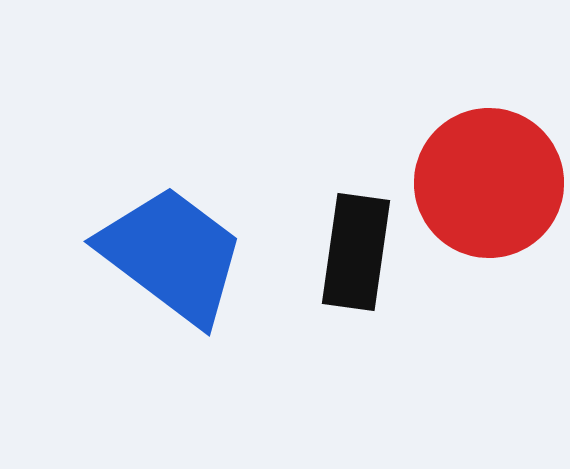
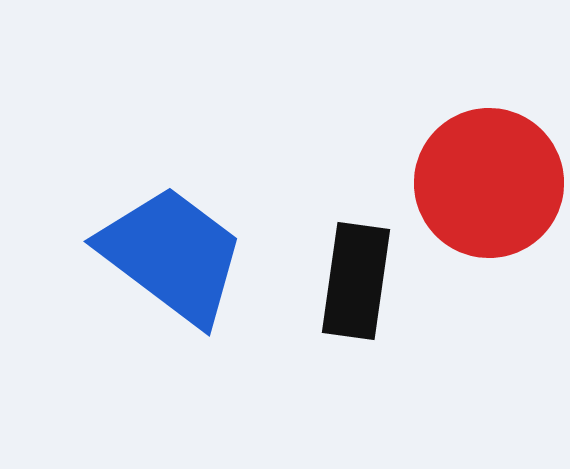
black rectangle: moved 29 px down
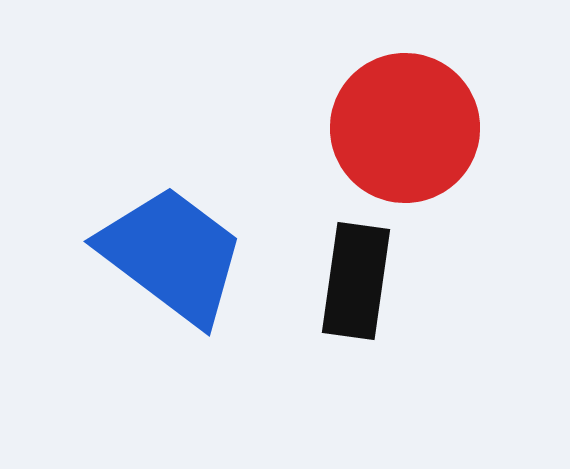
red circle: moved 84 px left, 55 px up
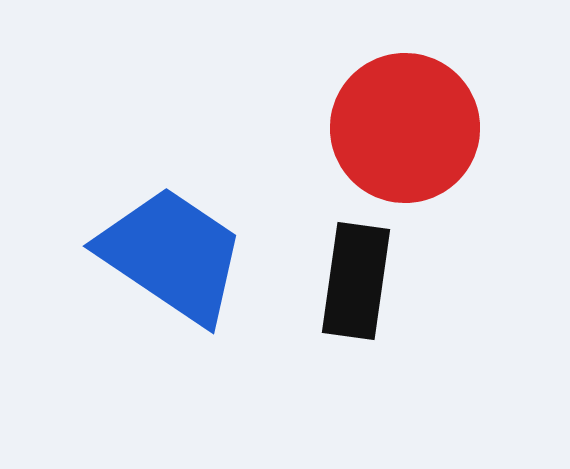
blue trapezoid: rotated 3 degrees counterclockwise
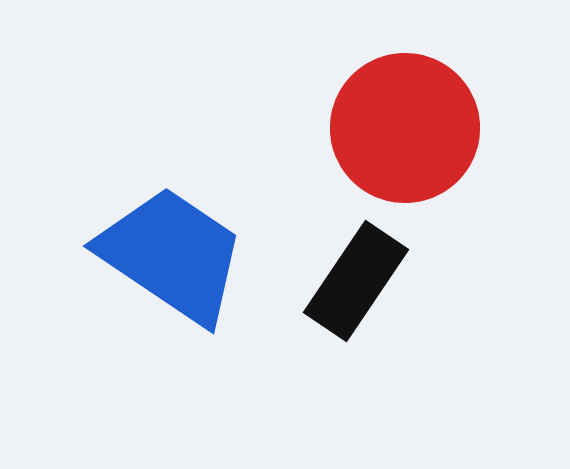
black rectangle: rotated 26 degrees clockwise
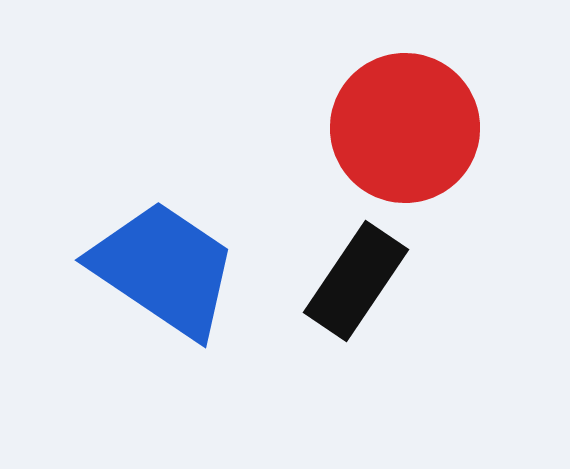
blue trapezoid: moved 8 px left, 14 px down
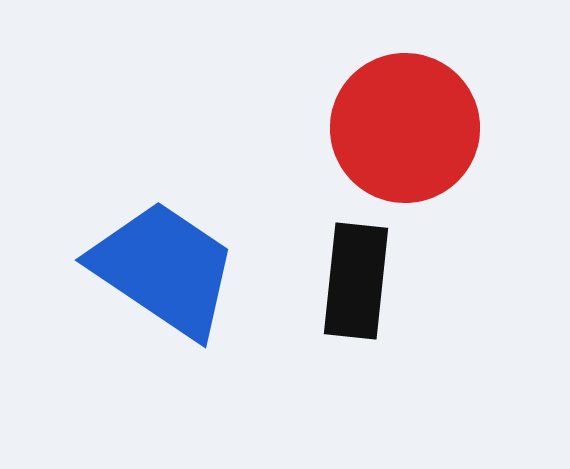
black rectangle: rotated 28 degrees counterclockwise
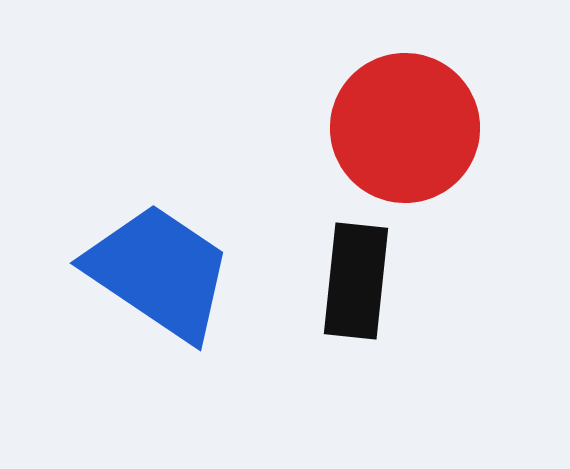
blue trapezoid: moved 5 px left, 3 px down
